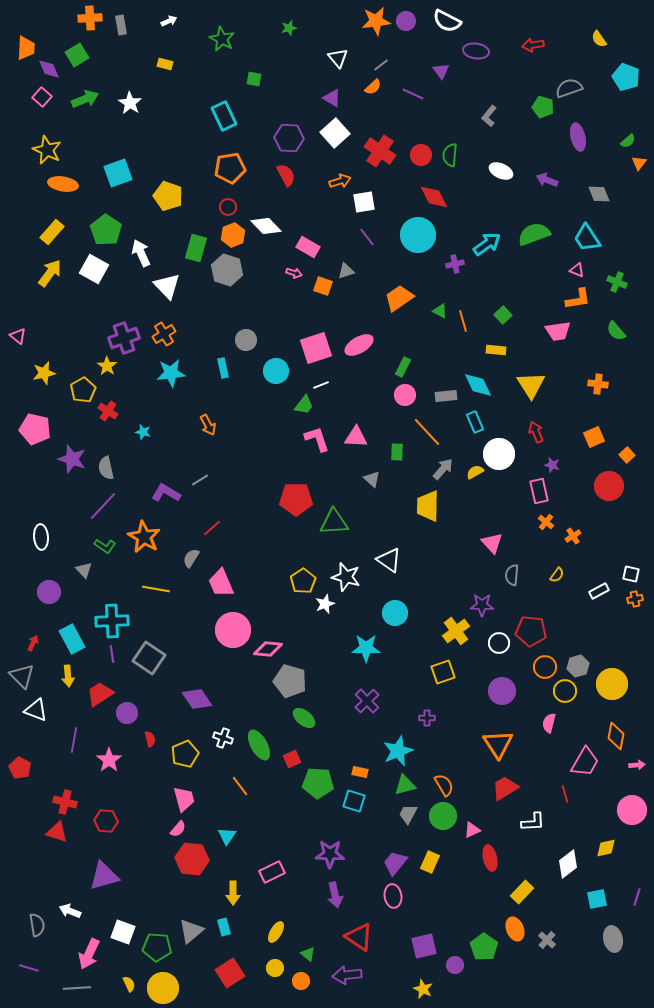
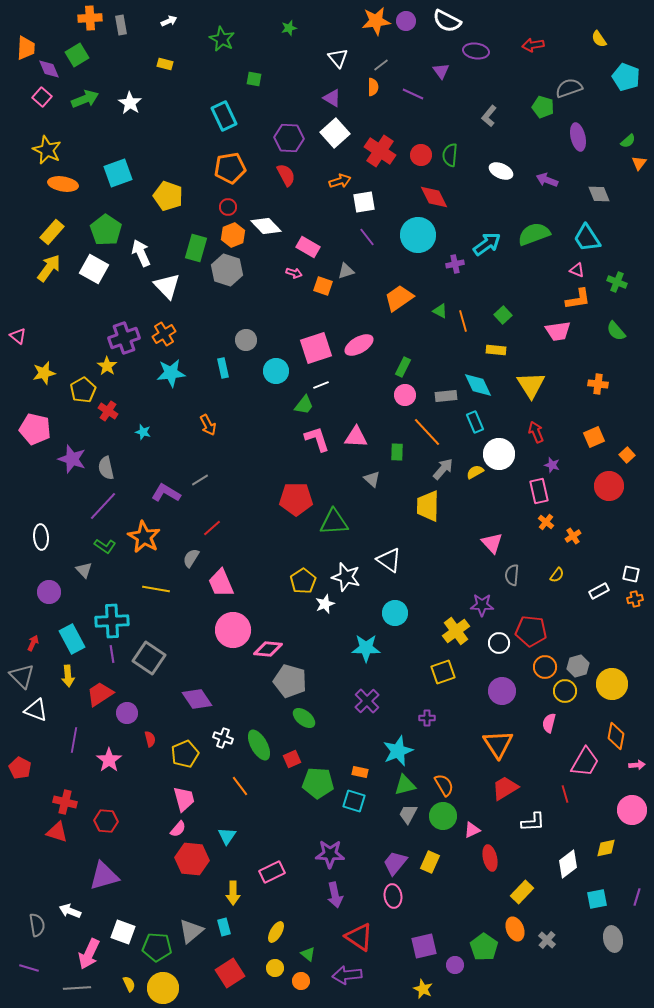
orange semicircle at (373, 87): rotated 48 degrees counterclockwise
yellow arrow at (50, 273): moved 1 px left, 5 px up
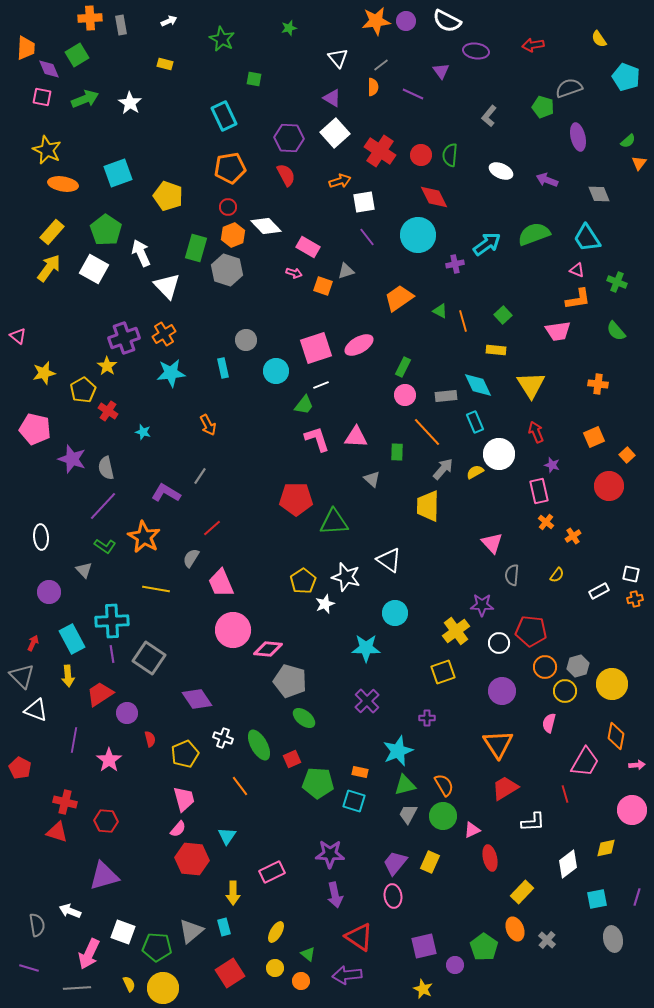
pink square at (42, 97): rotated 30 degrees counterclockwise
gray line at (200, 480): moved 4 px up; rotated 24 degrees counterclockwise
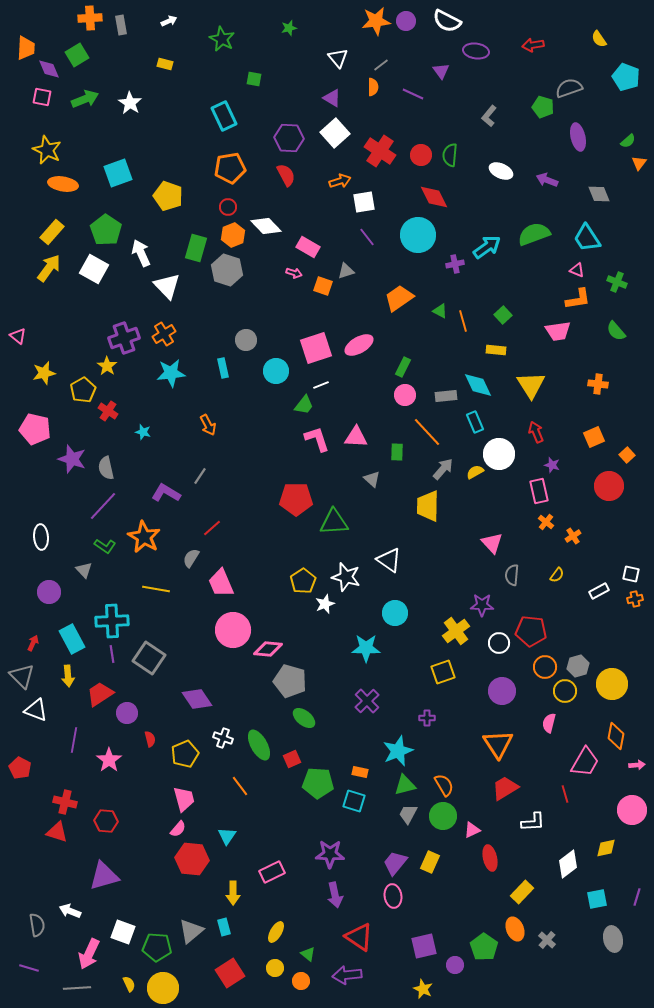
cyan arrow at (487, 244): moved 3 px down
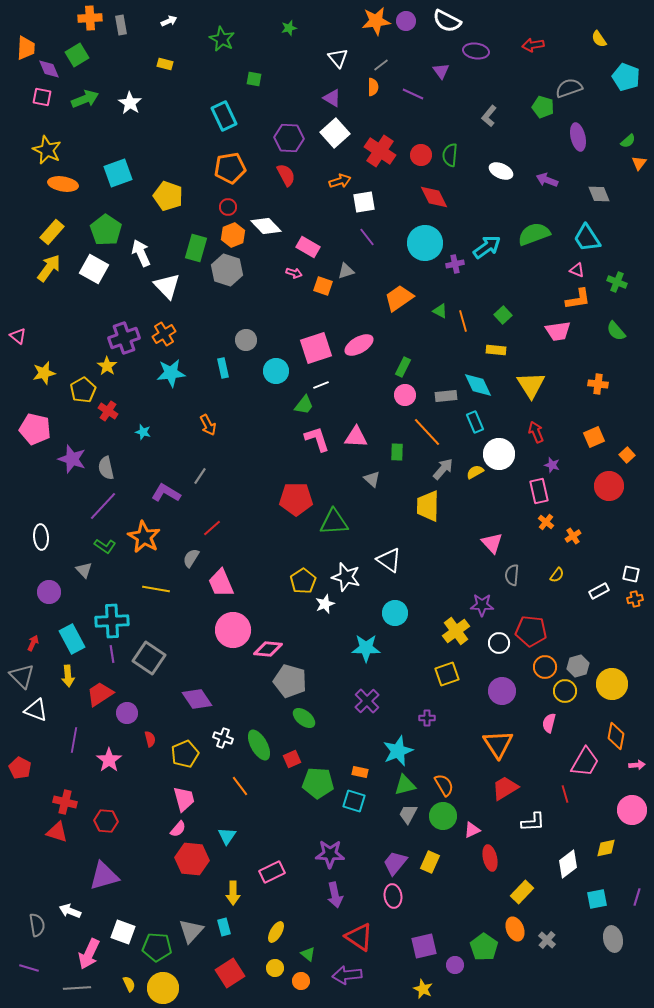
cyan circle at (418, 235): moved 7 px right, 8 px down
yellow square at (443, 672): moved 4 px right, 2 px down
gray triangle at (191, 931): rotated 8 degrees counterclockwise
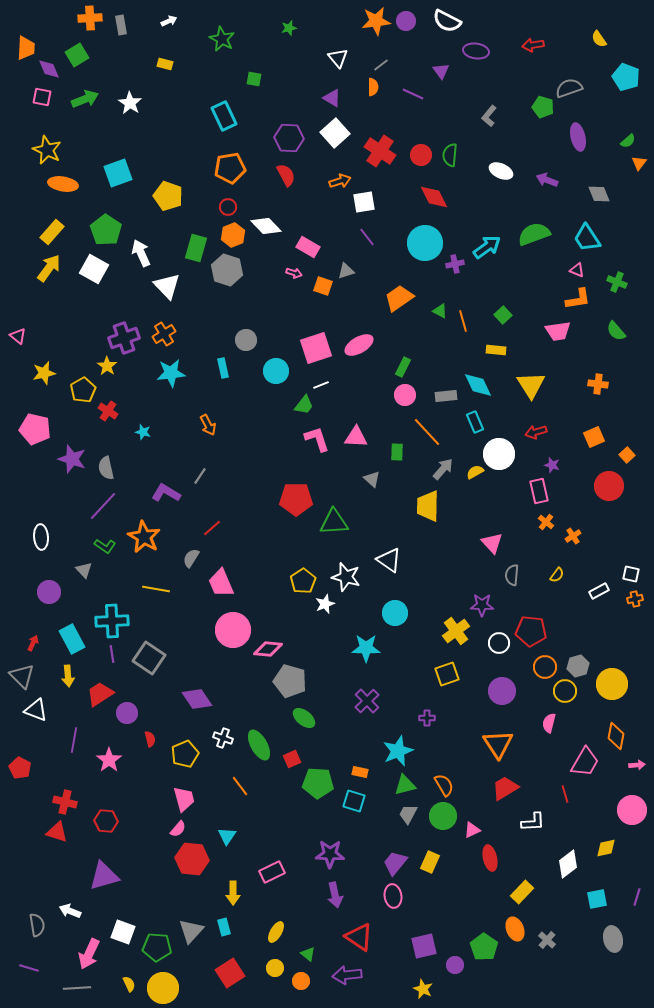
red arrow at (536, 432): rotated 85 degrees counterclockwise
